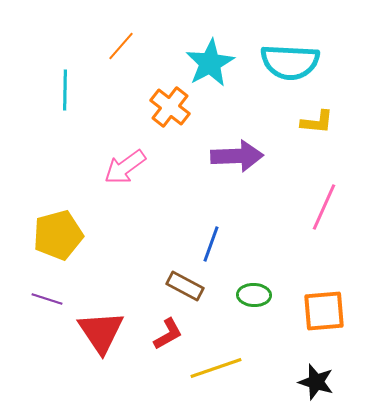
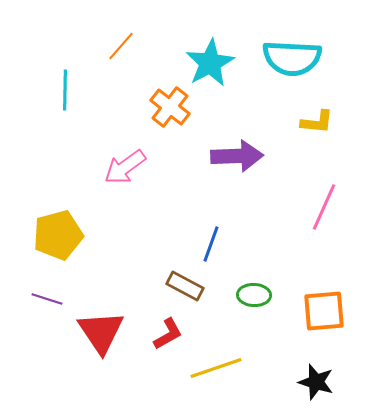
cyan semicircle: moved 2 px right, 4 px up
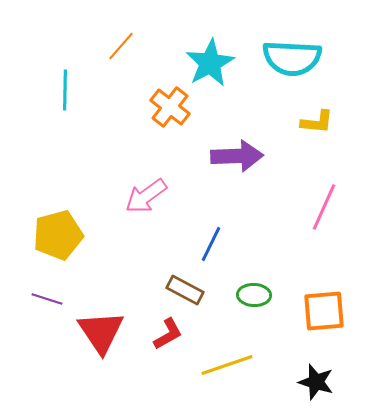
pink arrow: moved 21 px right, 29 px down
blue line: rotated 6 degrees clockwise
brown rectangle: moved 4 px down
yellow line: moved 11 px right, 3 px up
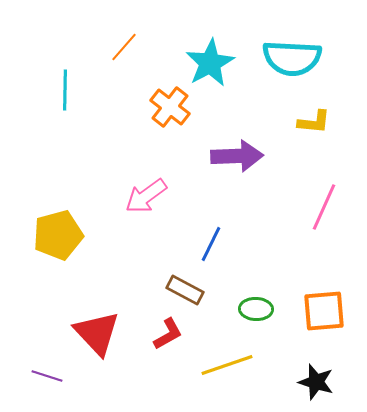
orange line: moved 3 px right, 1 px down
yellow L-shape: moved 3 px left
green ellipse: moved 2 px right, 14 px down
purple line: moved 77 px down
red triangle: moved 4 px left, 1 px down; rotated 9 degrees counterclockwise
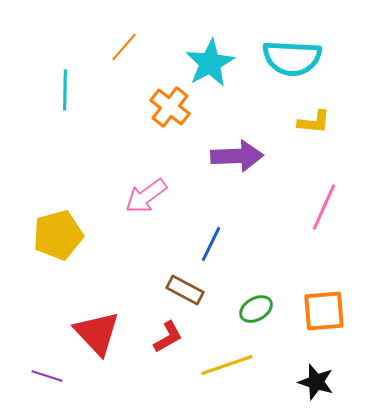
green ellipse: rotated 32 degrees counterclockwise
red L-shape: moved 3 px down
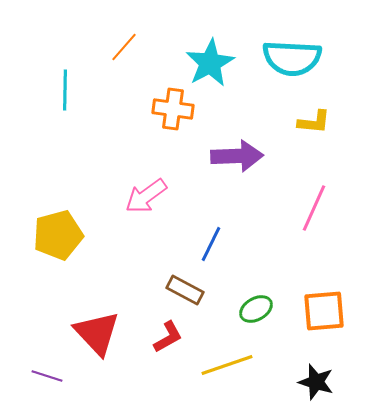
orange cross: moved 3 px right, 2 px down; rotated 30 degrees counterclockwise
pink line: moved 10 px left, 1 px down
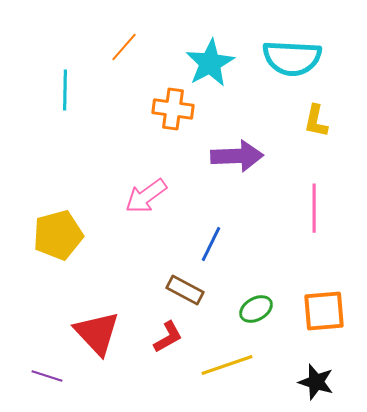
yellow L-shape: moved 2 px right, 1 px up; rotated 96 degrees clockwise
pink line: rotated 24 degrees counterclockwise
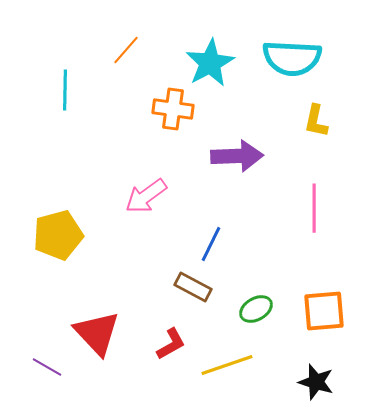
orange line: moved 2 px right, 3 px down
brown rectangle: moved 8 px right, 3 px up
red L-shape: moved 3 px right, 7 px down
purple line: moved 9 px up; rotated 12 degrees clockwise
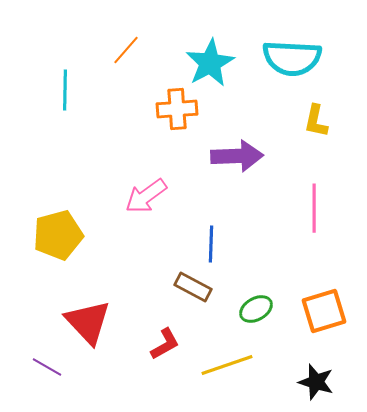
orange cross: moved 4 px right; rotated 12 degrees counterclockwise
blue line: rotated 24 degrees counterclockwise
orange square: rotated 12 degrees counterclockwise
red triangle: moved 9 px left, 11 px up
red L-shape: moved 6 px left
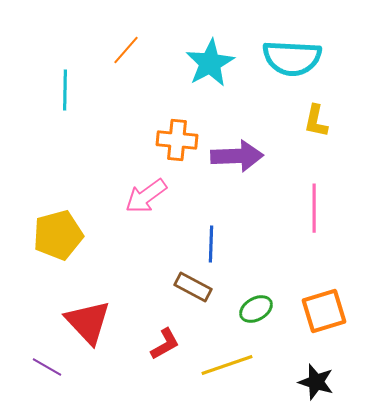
orange cross: moved 31 px down; rotated 9 degrees clockwise
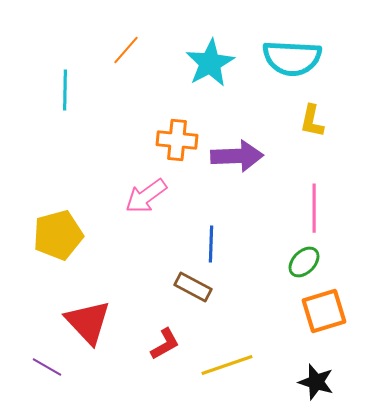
yellow L-shape: moved 4 px left
green ellipse: moved 48 px right, 47 px up; rotated 16 degrees counterclockwise
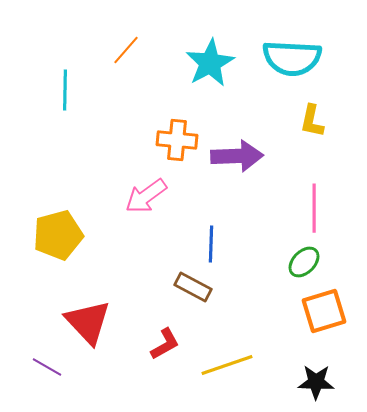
black star: rotated 15 degrees counterclockwise
